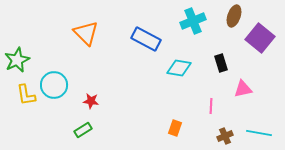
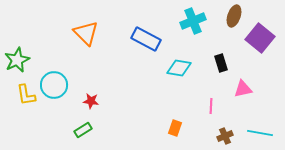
cyan line: moved 1 px right
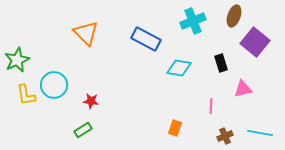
purple square: moved 5 px left, 4 px down
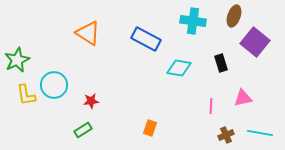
cyan cross: rotated 30 degrees clockwise
orange triangle: moved 2 px right; rotated 12 degrees counterclockwise
pink triangle: moved 9 px down
red star: rotated 14 degrees counterclockwise
orange rectangle: moved 25 px left
brown cross: moved 1 px right, 1 px up
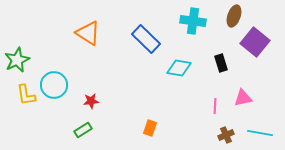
blue rectangle: rotated 16 degrees clockwise
pink line: moved 4 px right
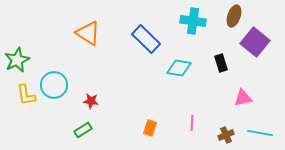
red star: rotated 14 degrees clockwise
pink line: moved 23 px left, 17 px down
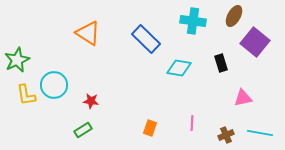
brown ellipse: rotated 10 degrees clockwise
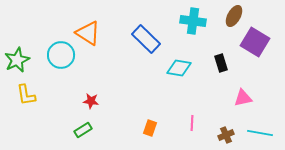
purple square: rotated 8 degrees counterclockwise
cyan circle: moved 7 px right, 30 px up
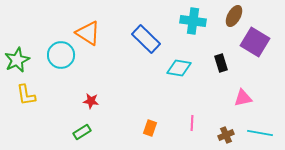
green rectangle: moved 1 px left, 2 px down
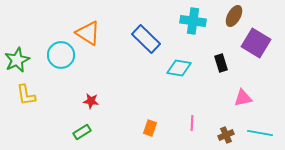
purple square: moved 1 px right, 1 px down
